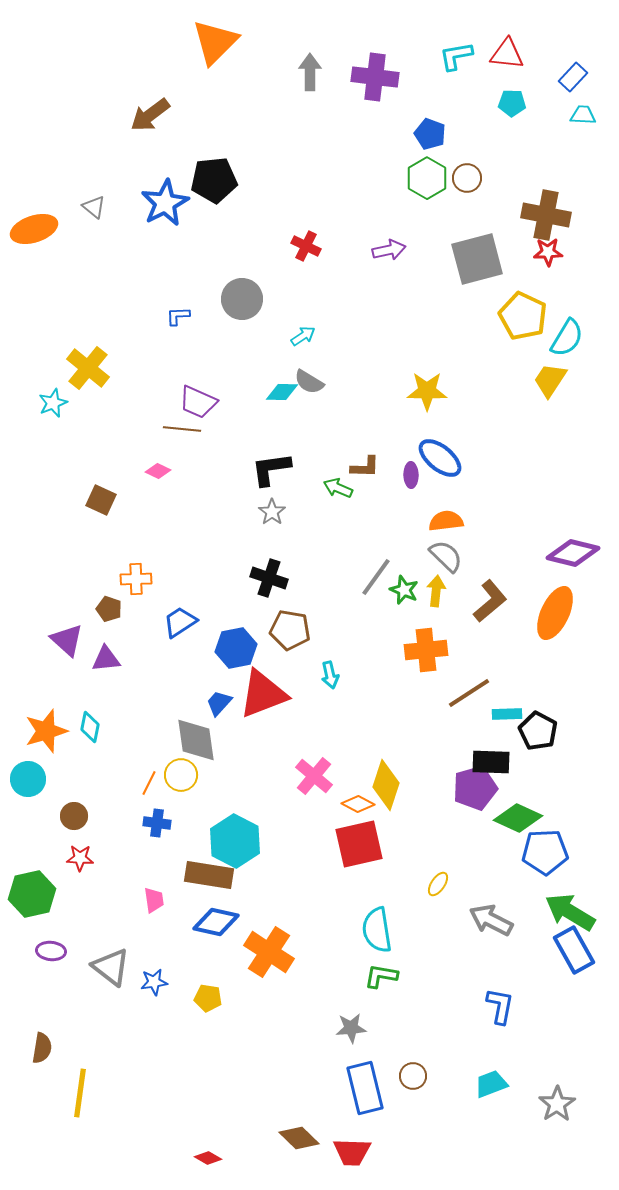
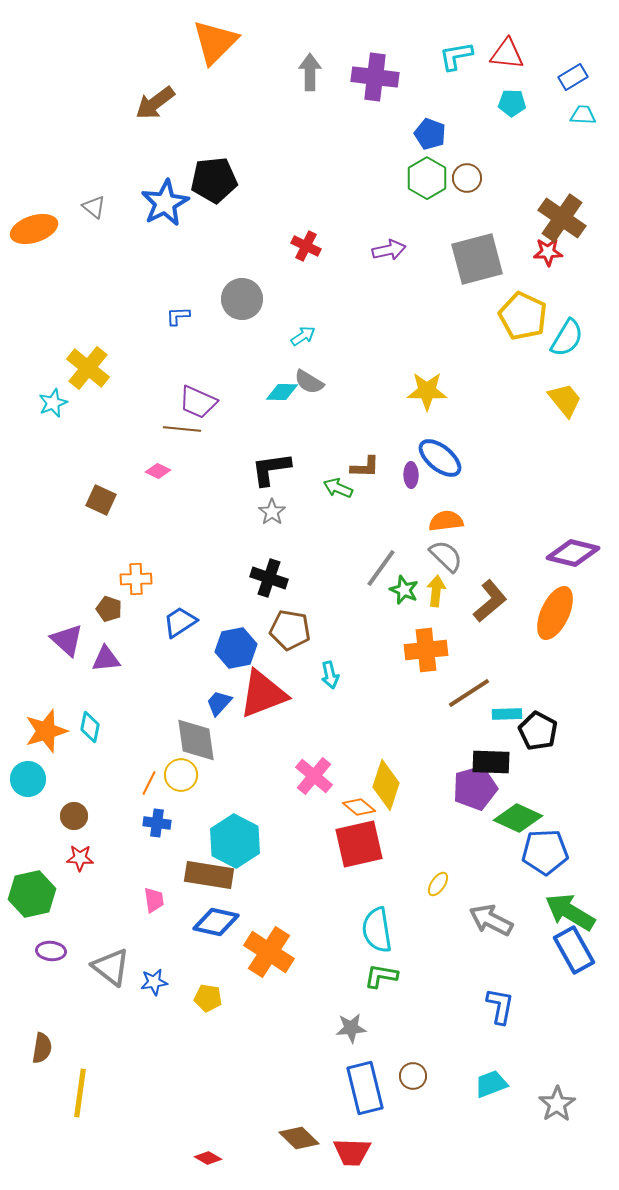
blue rectangle at (573, 77): rotated 16 degrees clockwise
brown arrow at (150, 115): moved 5 px right, 12 px up
brown cross at (546, 215): moved 16 px right, 3 px down; rotated 24 degrees clockwise
yellow trapezoid at (550, 380): moved 15 px right, 20 px down; rotated 108 degrees clockwise
gray line at (376, 577): moved 5 px right, 9 px up
orange diamond at (358, 804): moved 1 px right, 3 px down; rotated 12 degrees clockwise
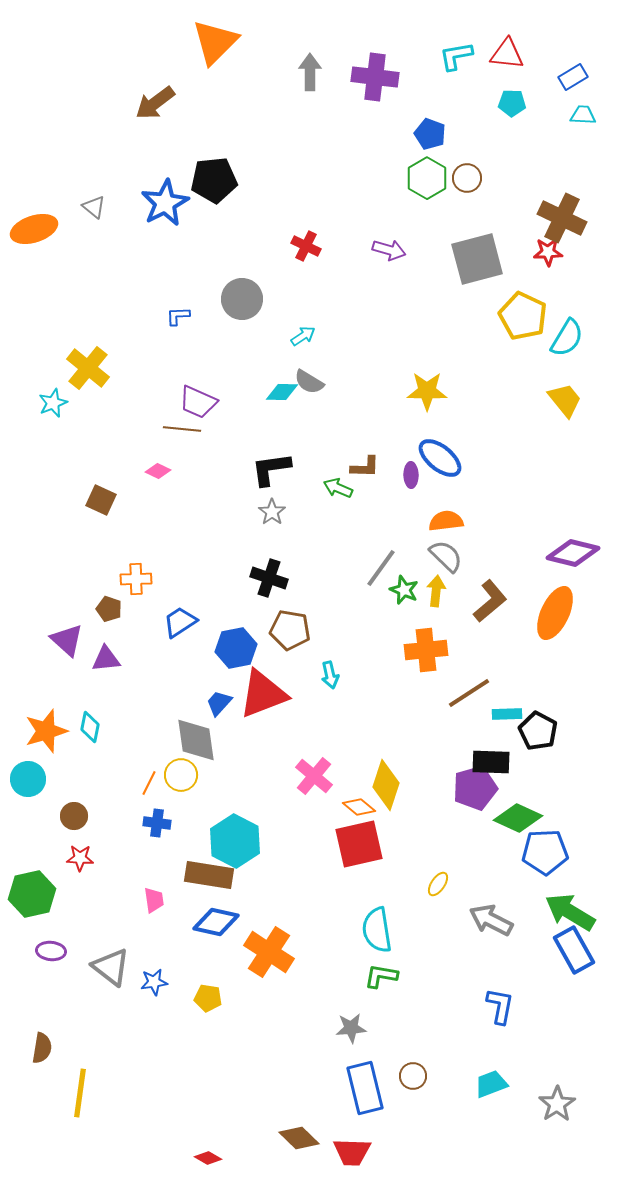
brown cross at (562, 218): rotated 9 degrees counterclockwise
purple arrow at (389, 250): rotated 28 degrees clockwise
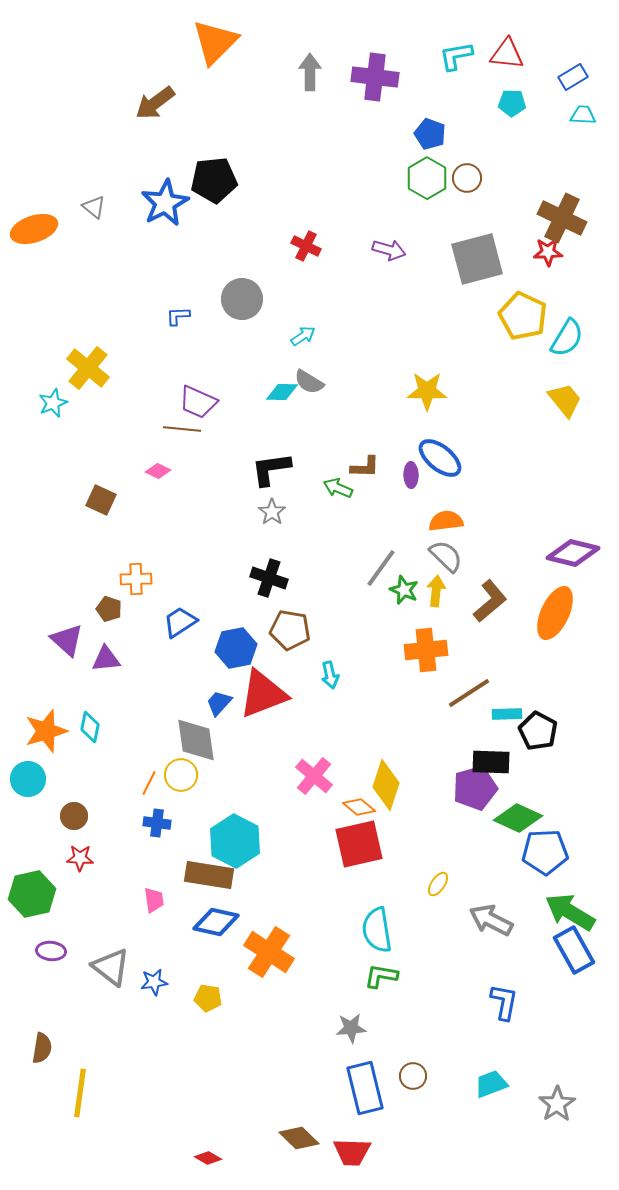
blue L-shape at (500, 1006): moved 4 px right, 4 px up
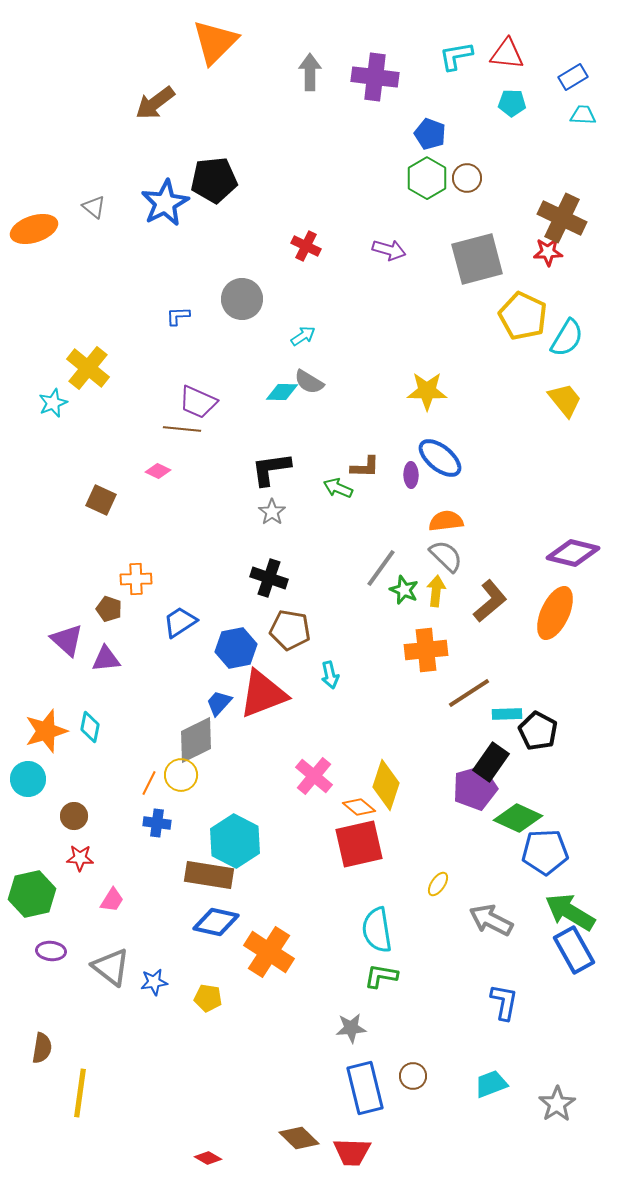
gray diamond at (196, 740): rotated 72 degrees clockwise
black rectangle at (491, 762): rotated 57 degrees counterclockwise
pink trapezoid at (154, 900): moved 42 px left; rotated 40 degrees clockwise
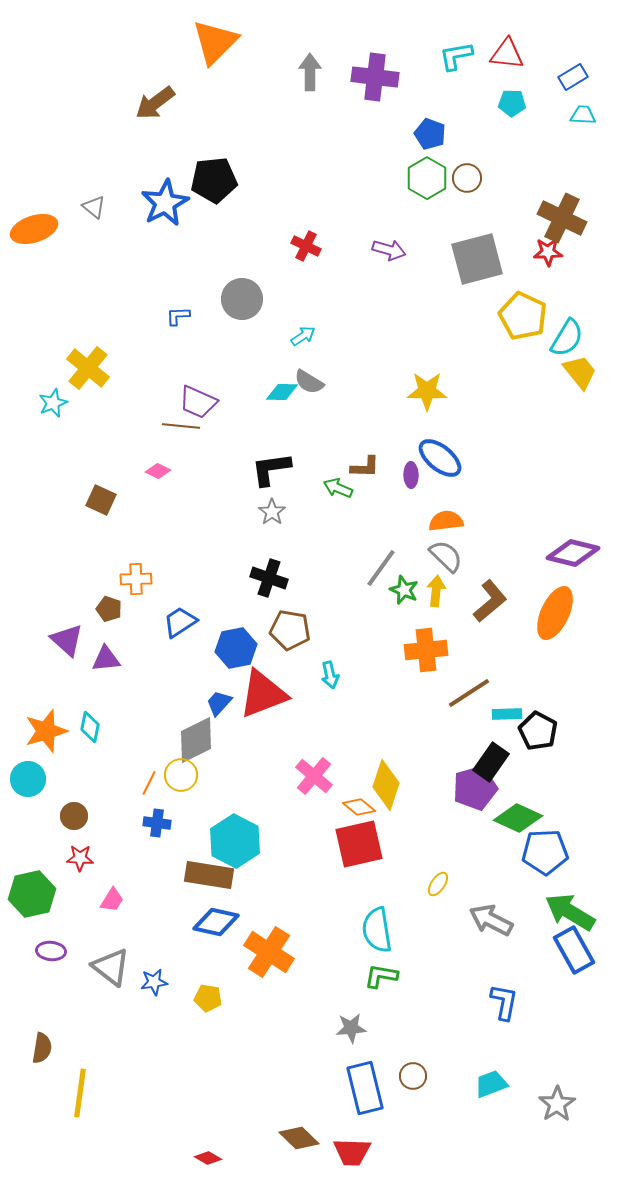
yellow trapezoid at (565, 400): moved 15 px right, 28 px up
brown line at (182, 429): moved 1 px left, 3 px up
